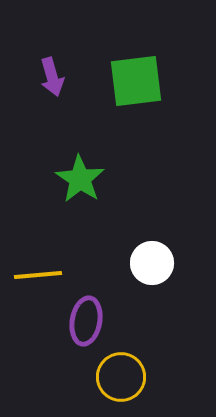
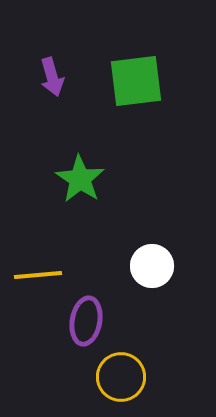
white circle: moved 3 px down
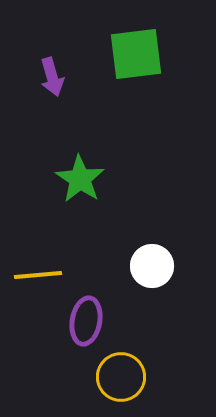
green square: moved 27 px up
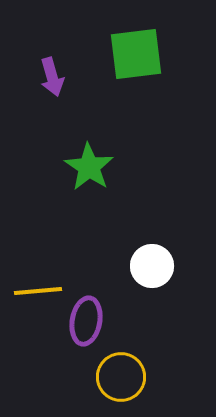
green star: moved 9 px right, 12 px up
yellow line: moved 16 px down
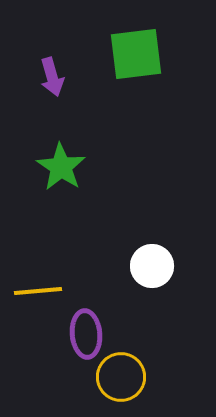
green star: moved 28 px left
purple ellipse: moved 13 px down; rotated 15 degrees counterclockwise
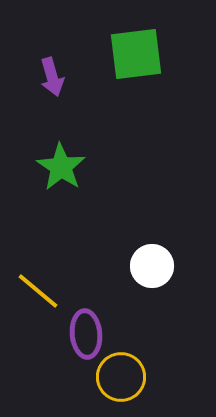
yellow line: rotated 45 degrees clockwise
